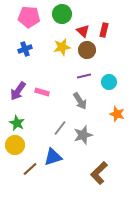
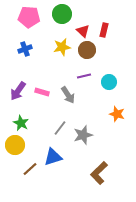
gray arrow: moved 12 px left, 6 px up
green star: moved 4 px right
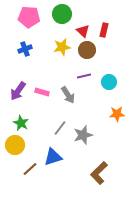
orange star: rotated 21 degrees counterclockwise
